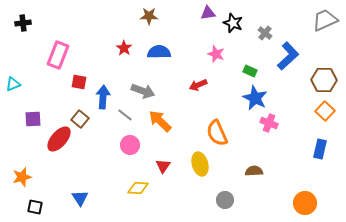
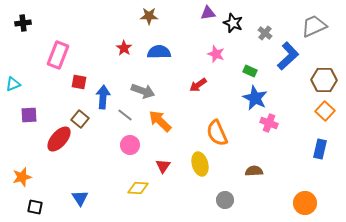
gray trapezoid: moved 11 px left, 6 px down
red arrow: rotated 12 degrees counterclockwise
purple square: moved 4 px left, 4 px up
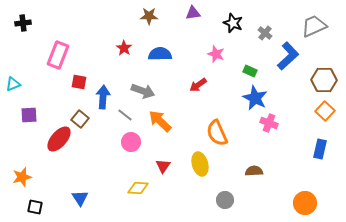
purple triangle: moved 15 px left
blue semicircle: moved 1 px right, 2 px down
pink circle: moved 1 px right, 3 px up
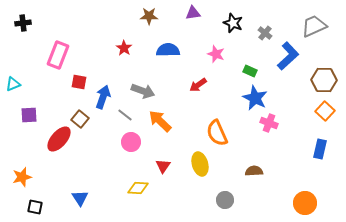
blue semicircle: moved 8 px right, 4 px up
blue arrow: rotated 15 degrees clockwise
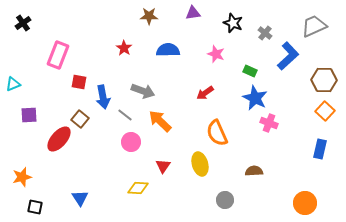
black cross: rotated 28 degrees counterclockwise
red arrow: moved 7 px right, 8 px down
blue arrow: rotated 150 degrees clockwise
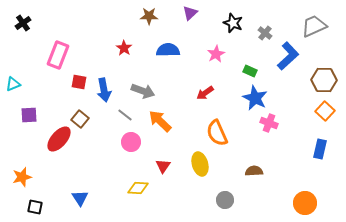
purple triangle: moved 3 px left; rotated 35 degrees counterclockwise
pink star: rotated 24 degrees clockwise
blue arrow: moved 1 px right, 7 px up
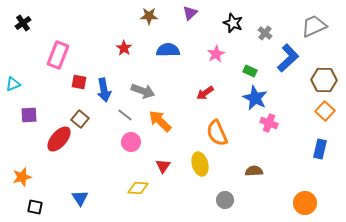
blue L-shape: moved 2 px down
